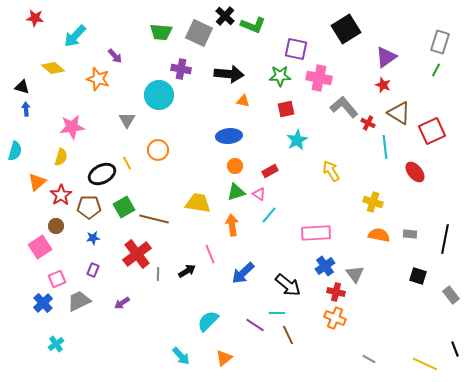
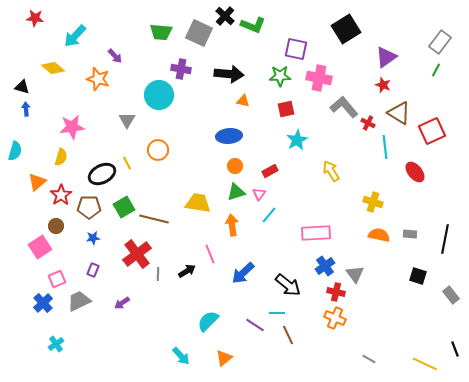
gray rectangle at (440, 42): rotated 20 degrees clockwise
pink triangle at (259, 194): rotated 32 degrees clockwise
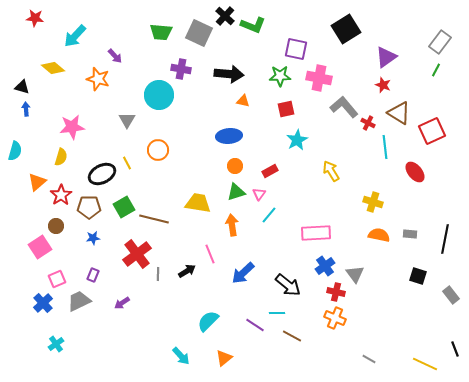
purple rectangle at (93, 270): moved 5 px down
brown line at (288, 335): moved 4 px right, 1 px down; rotated 36 degrees counterclockwise
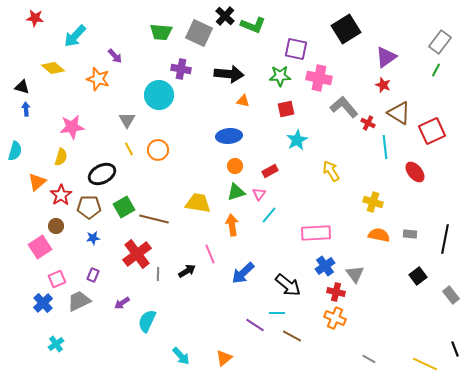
yellow line at (127, 163): moved 2 px right, 14 px up
black square at (418, 276): rotated 36 degrees clockwise
cyan semicircle at (208, 321): moved 61 px left; rotated 20 degrees counterclockwise
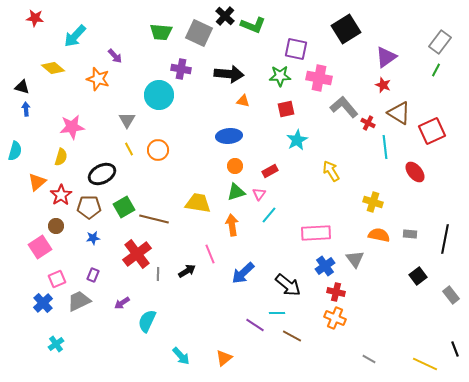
gray triangle at (355, 274): moved 15 px up
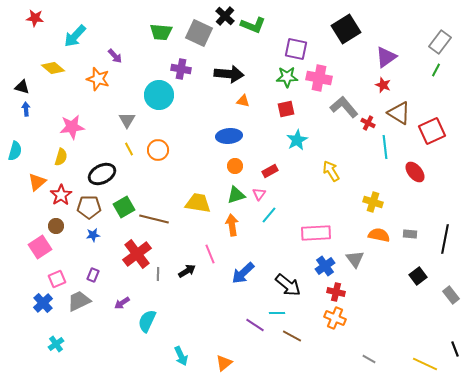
green star at (280, 76): moved 7 px right, 1 px down
green triangle at (236, 192): moved 3 px down
blue star at (93, 238): moved 3 px up
cyan arrow at (181, 356): rotated 18 degrees clockwise
orange triangle at (224, 358): moved 5 px down
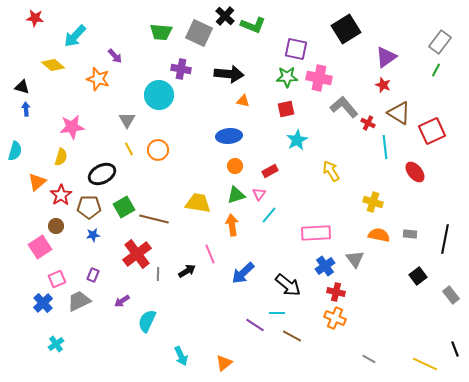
yellow diamond at (53, 68): moved 3 px up
purple arrow at (122, 303): moved 2 px up
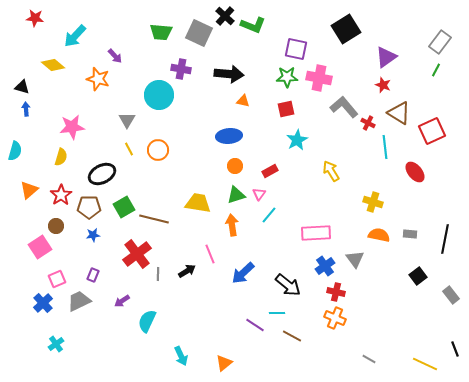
orange triangle at (37, 182): moved 8 px left, 8 px down
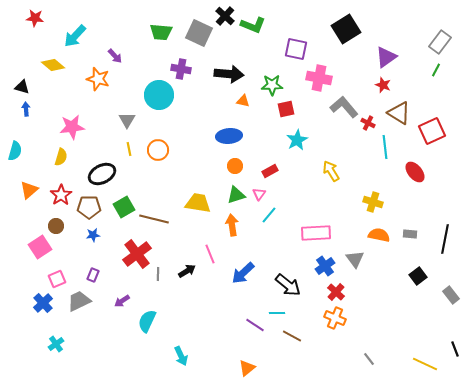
green star at (287, 77): moved 15 px left, 8 px down
yellow line at (129, 149): rotated 16 degrees clockwise
red cross at (336, 292): rotated 30 degrees clockwise
gray line at (369, 359): rotated 24 degrees clockwise
orange triangle at (224, 363): moved 23 px right, 5 px down
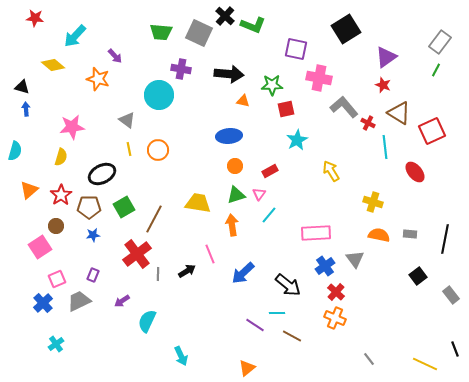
gray triangle at (127, 120): rotated 24 degrees counterclockwise
brown line at (154, 219): rotated 76 degrees counterclockwise
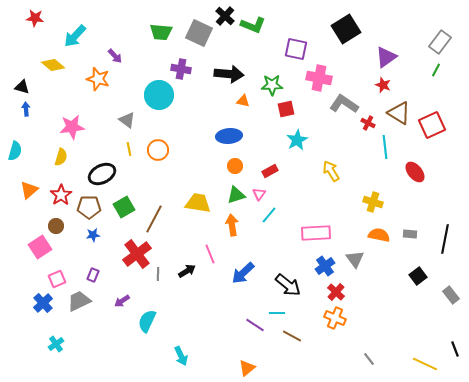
gray L-shape at (344, 107): moved 3 px up; rotated 16 degrees counterclockwise
red square at (432, 131): moved 6 px up
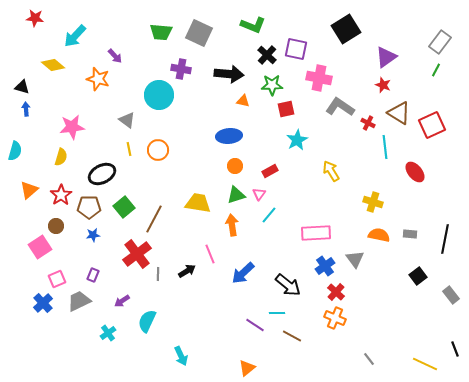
black cross at (225, 16): moved 42 px right, 39 px down
gray L-shape at (344, 104): moved 4 px left, 3 px down
green square at (124, 207): rotated 10 degrees counterclockwise
cyan cross at (56, 344): moved 52 px right, 11 px up
